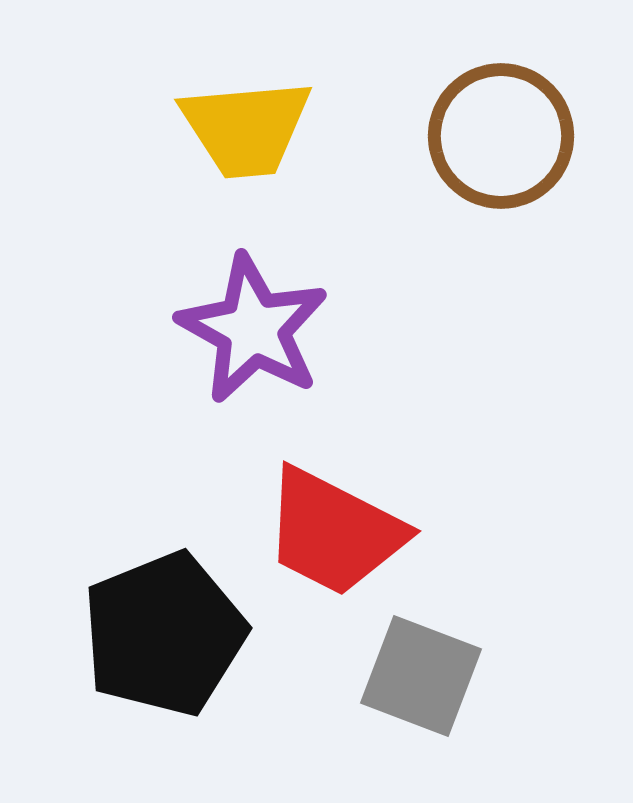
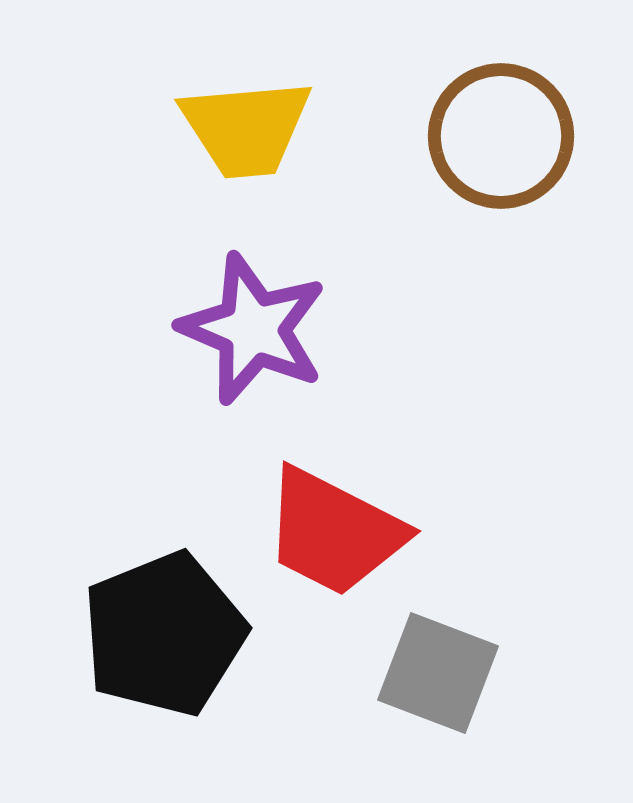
purple star: rotated 6 degrees counterclockwise
gray square: moved 17 px right, 3 px up
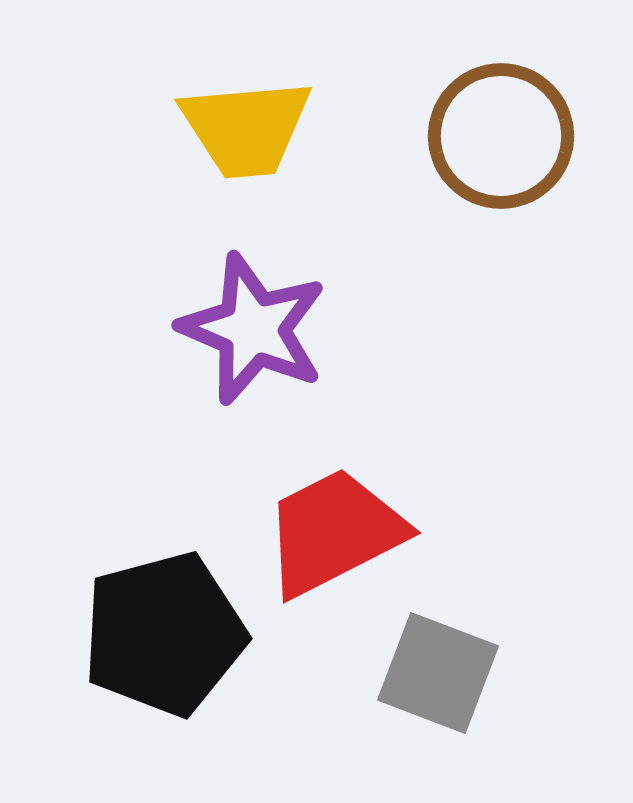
red trapezoid: rotated 126 degrees clockwise
black pentagon: rotated 7 degrees clockwise
